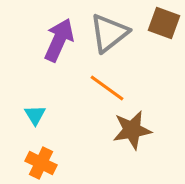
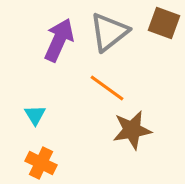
gray triangle: moved 1 px up
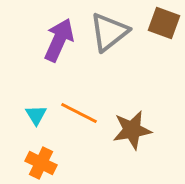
orange line: moved 28 px left, 25 px down; rotated 9 degrees counterclockwise
cyan triangle: moved 1 px right
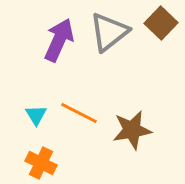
brown square: moved 3 px left; rotated 24 degrees clockwise
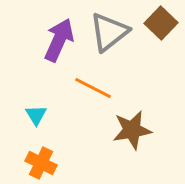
orange line: moved 14 px right, 25 px up
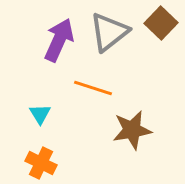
orange line: rotated 9 degrees counterclockwise
cyan triangle: moved 4 px right, 1 px up
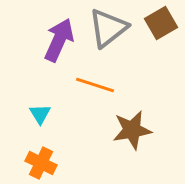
brown square: rotated 16 degrees clockwise
gray triangle: moved 1 px left, 4 px up
orange line: moved 2 px right, 3 px up
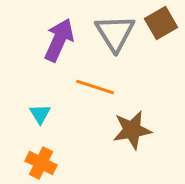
gray triangle: moved 7 px right, 5 px down; rotated 24 degrees counterclockwise
orange line: moved 2 px down
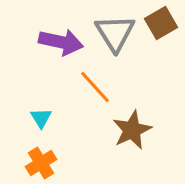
purple arrow: moved 2 px right, 2 px down; rotated 78 degrees clockwise
orange line: rotated 30 degrees clockwise
cyan triangle: moved 1 px right, 4 px down
brown star: rotated 15 degrees counterclockwise
orange cross: rotated 32 degrees clockwise
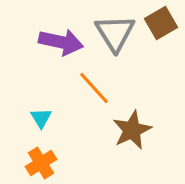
orange line: moved 1 px left, 1 px down
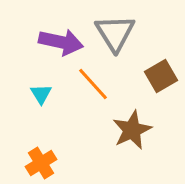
brown square: moved 53 px down
orange line: moved 1 px left, 4 px up
cyan triangle: moved 24 px up
